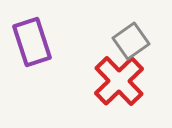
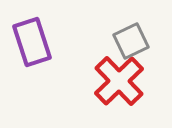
gray square: rotated 9 degrees clockwise
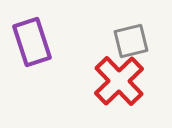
gray square: rotated 12 degrees clockwise
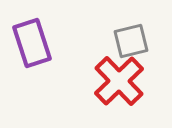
purple rectangle: moved 1 px down
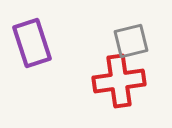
red cross: rotated 36 degrees clockwise
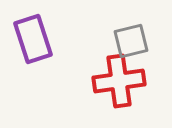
purple rectangle: moved 1 px right, 4 px up
